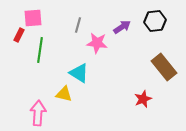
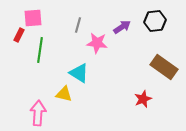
brown rectangle: rotated 16 degrees counterclockwise
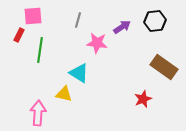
pink square: moved 2 px up
gray line: moved 5 px up
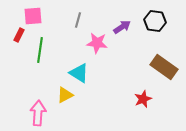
black hexagon: rotated 15 degrees clockwise
yellow triangle: moved 1 px right, 1 px down; rotated 42 degrees counterclockwise
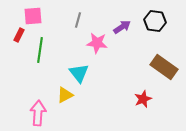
cyan triangle: rotated 20 degrees clockwise
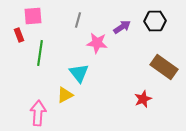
black hexagon: rotated 10 degrees counterclockwise
red rectangle: rotated 48 degrees counterclockwise
green line: moved 3 px down
